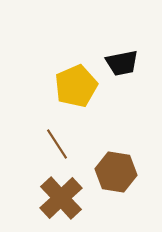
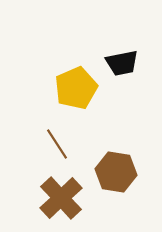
yellow pentagon: moved 2 px down
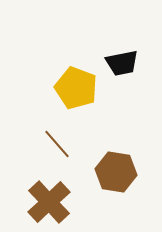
yellow pentagon: rotated 27 degrees counterclockwise
brown line: rotated 8 degrees counterclockwise
brown cross: moved 12 px left, 4 px down
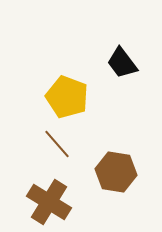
black trapezoid: rotated 64 degrees clockwise
yellow pentagon: moved 9 px left, 9 px down
brown cross: rotated 15 degrees counterclockwise
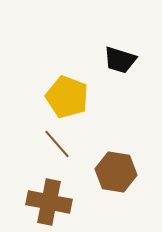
black trapezoid: moved 2 px left, 3 px up; rotated 36 degrees counterclockwise
brown cross: rotated 21 degrees counterclockwise
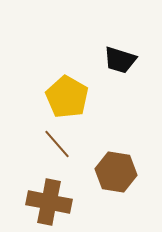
yellow pentagon: rotated 9 degrees clockwise
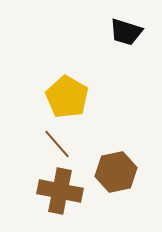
black trapezoid: moved 6 px right, 28 px up
brown hexagon: rotated 21 degrees counterclockwise
brown cross: moved 11 px right, 11 px up
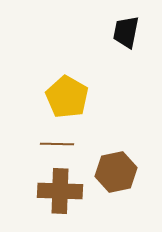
black trapezoid: rotated 84 degrees clockwise
brown line: rotated 48 degrees counterclockwise
brown cross: rotated 9 degrees counterclockwise
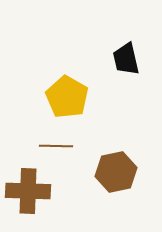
black trapezoid: moved 27 px down; rotated 24 degrees counterclockwise
brown line: moved 1 px left, 2 px down
brown cross: moved 32 px left
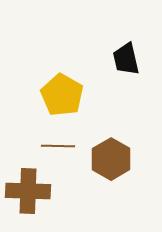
yellow pentagon: moved 5 px left, 2 px up
brown line: moved 2 px right
brown hexagon: moved 5 px left, 13 px up; rotated 18 degrees counterclockwise
